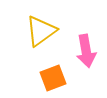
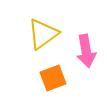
yellow triangle: moved 2 px right, 3 px down
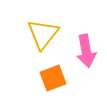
yellow triangle: rotated 16 degrees counterclockwise
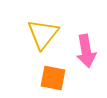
orange square: rotated 32 degrees clockwise
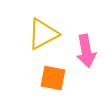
yellow triangle: rotated 24 degrees clockwise
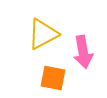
pink arrow: moved 3 px left, 1 px down
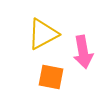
orange square: moved 2 px left, 1 px up
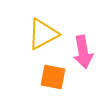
orange square: moved 2 px right
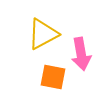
pink arrow: moved 2 px left, 2 px down
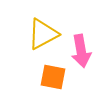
pink arrow: moved 3 px up
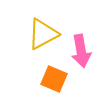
orange square: moved 1 px right, 2 px down; rotated 12 degrees clockwise
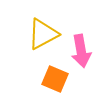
orange square: moved 1 px right
